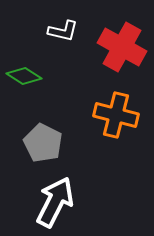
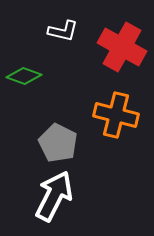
green diamond: rotated 12 degrees counterclockwise
gray pentagon: moved 15 px right
white arrow: moved 1 px left, 6 px up
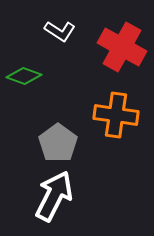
white L-shape: moved 3 px left; rotated 20 degrees clockwise
orange cross: rotated 6 degrees counterclockwise
gray pentagon: rotated 9 degrees clockwise
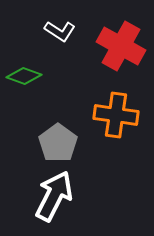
red cross: moved 1 px left, 1 px up
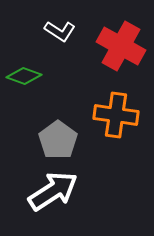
gray pentagon: moved 3 px up
white arrow: moved 1 px left, 5 px up; rotated 30 degrees clockwise
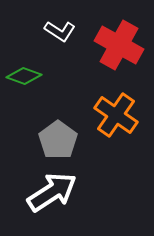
red cross: moved 2 px left, 1 px up
orange cross: rotated 27 degrees clockwise
white arrow: moved 1 px left, 1 px down
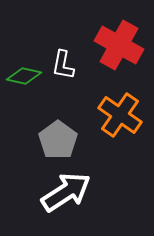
white L-shape: moved 3 px right, 34 px down; rotated 68 degrees clockwise
green diamond: rotated 8 degrees counterclockwise
orange cross: moved 4 px right
white arrow: moved 14 px right
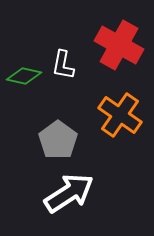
white arrow: moved 3 px right, 1 px down
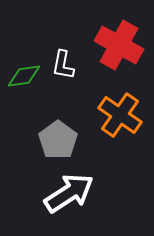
green diamond: rotated 20 degrees counterclockwise
